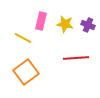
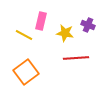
yellow star: moved 9 px down
yellow line: moved 1 px right, 3 px up
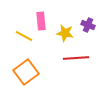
pink rectangle: rotated 18 degrees counterclockwise
yellow line: moved 1 px down
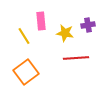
purple cross: rotated 32 degrees counterclockwise
yellow line: rotated 30 degrees clockwise
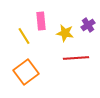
purple cross: rotated 24 degrees counterclockwise
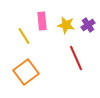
pink rectangle: moved 1 px right
yellow star: moved 1 px right, 8 px up
red line: rotated 70 degrees clockwise
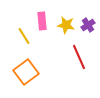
red line: moved 3 px right, 1 px up
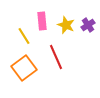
yellow star: rotated 12 degrees clockwise
red line: moved 23 px left
orange square: moved 2 px left, 4 px up
